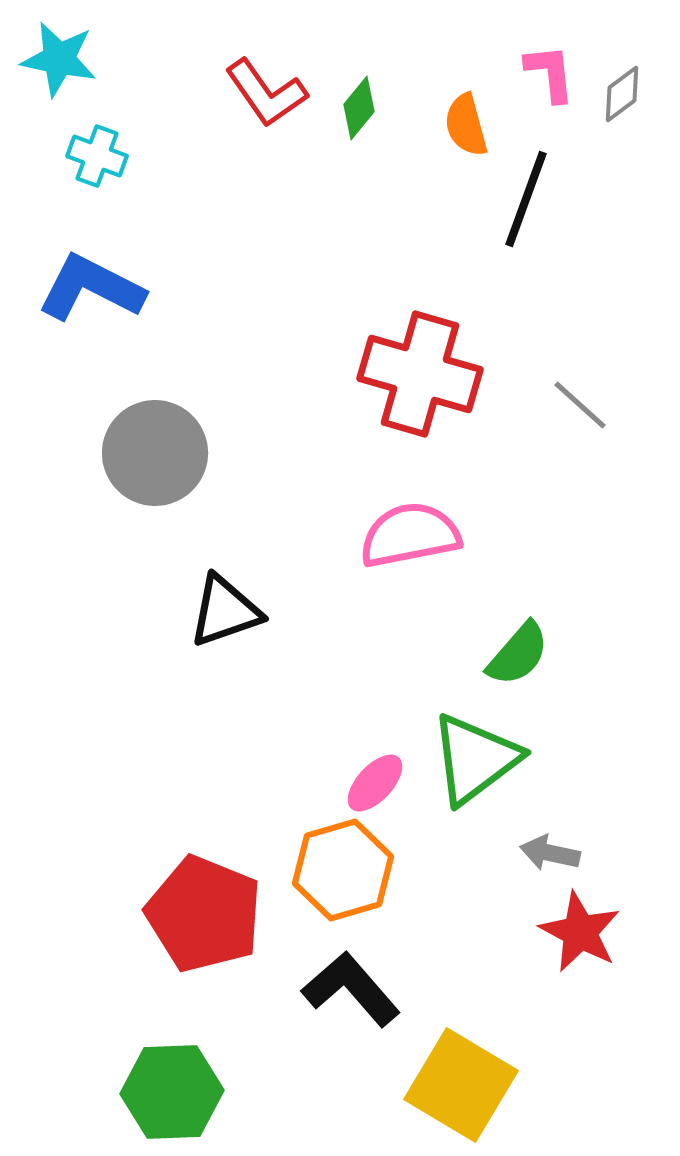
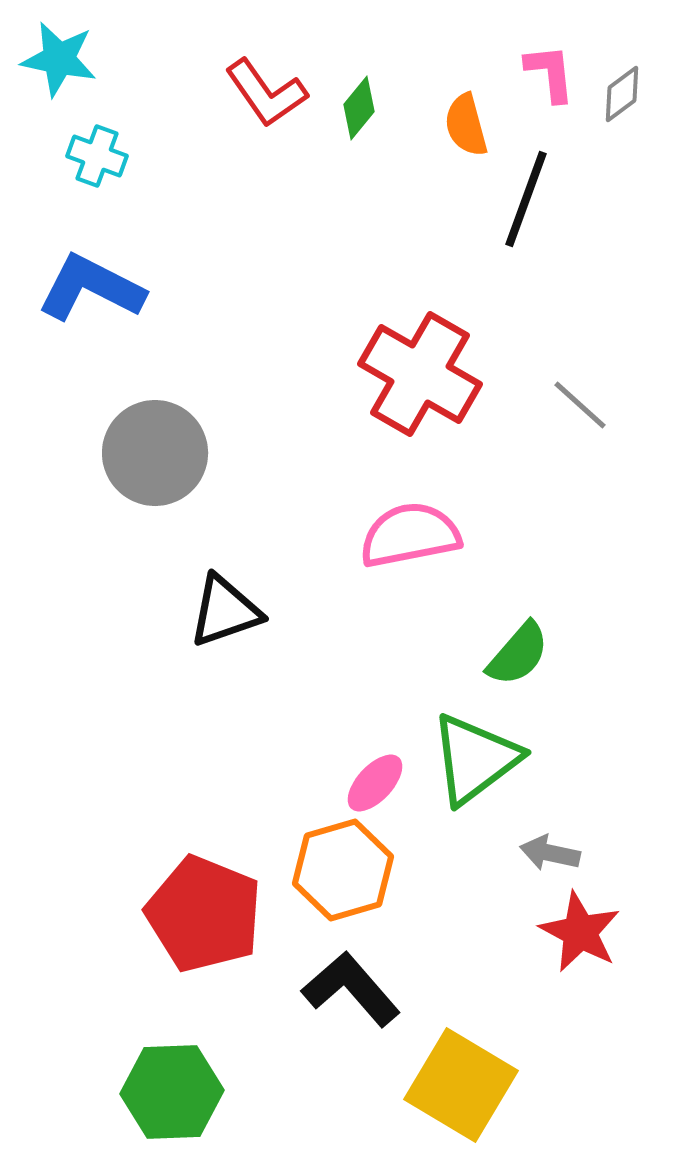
red cross: rotated 14 degrees clockwise
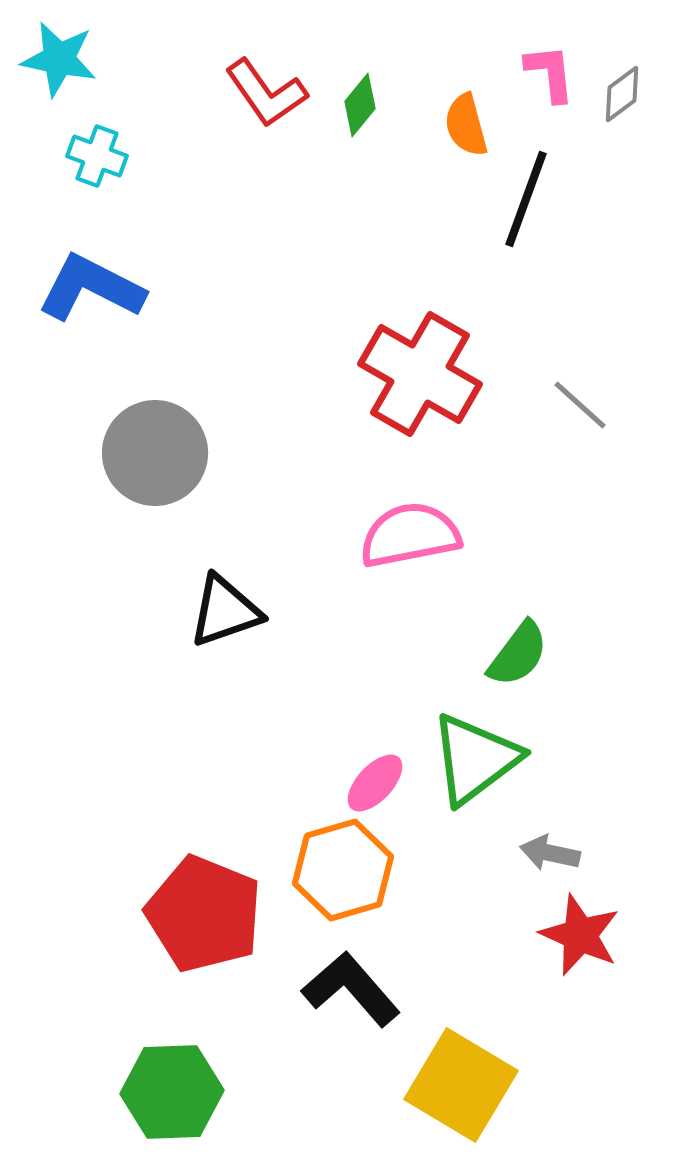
green diamond: moved 1 px right, 3 px up
green semicircle: rotated 4 degrees counterclockwise
red star: moved 3 px down; rotated 4 degrees counterclockwise
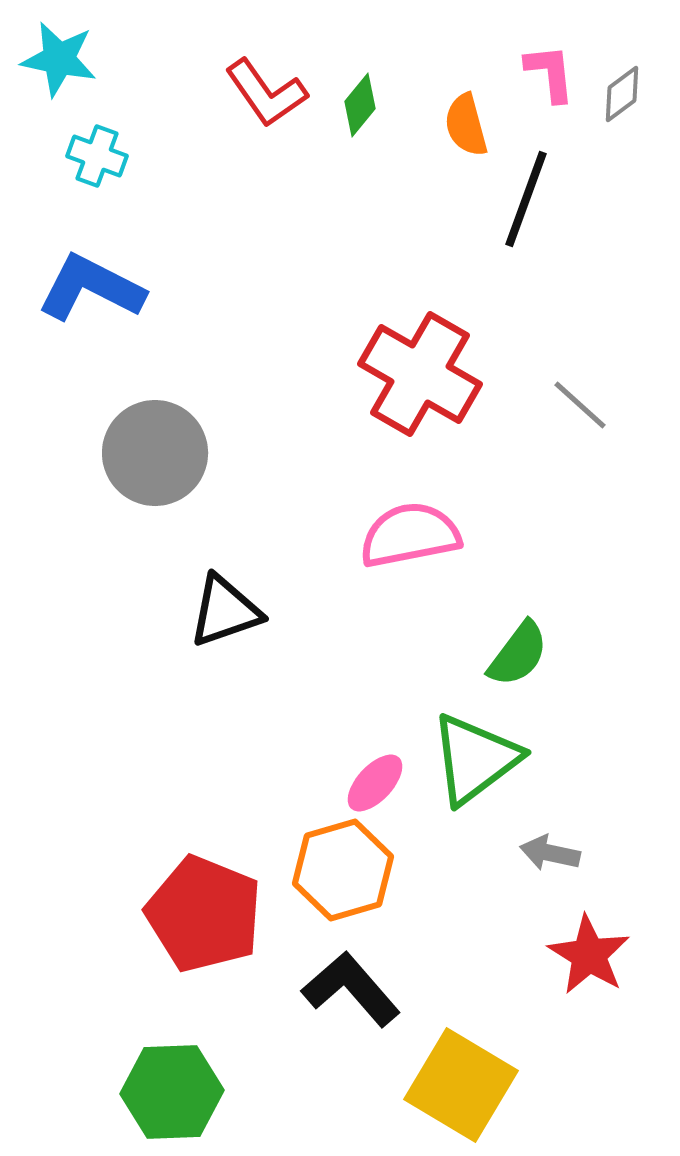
red star: moved 9 px right, 20 px down; rotated 8 degrees clockwise
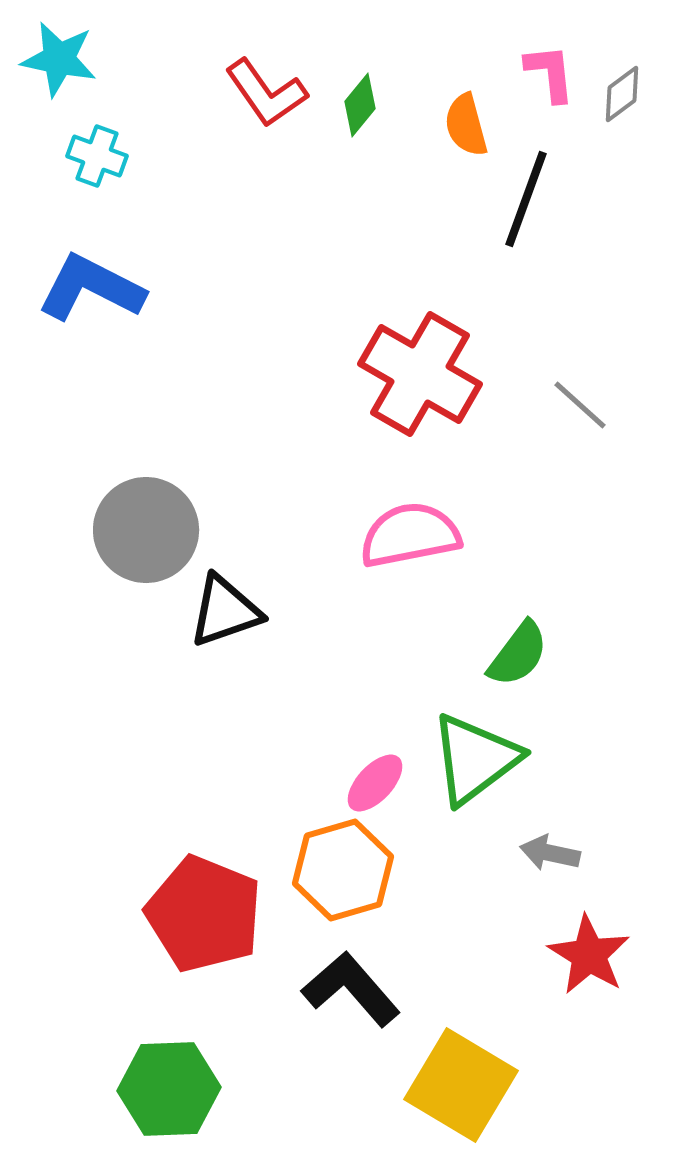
gray circle: moved 9 px left, 77 px down
green hexagon: moved 3 px left, 3 px up
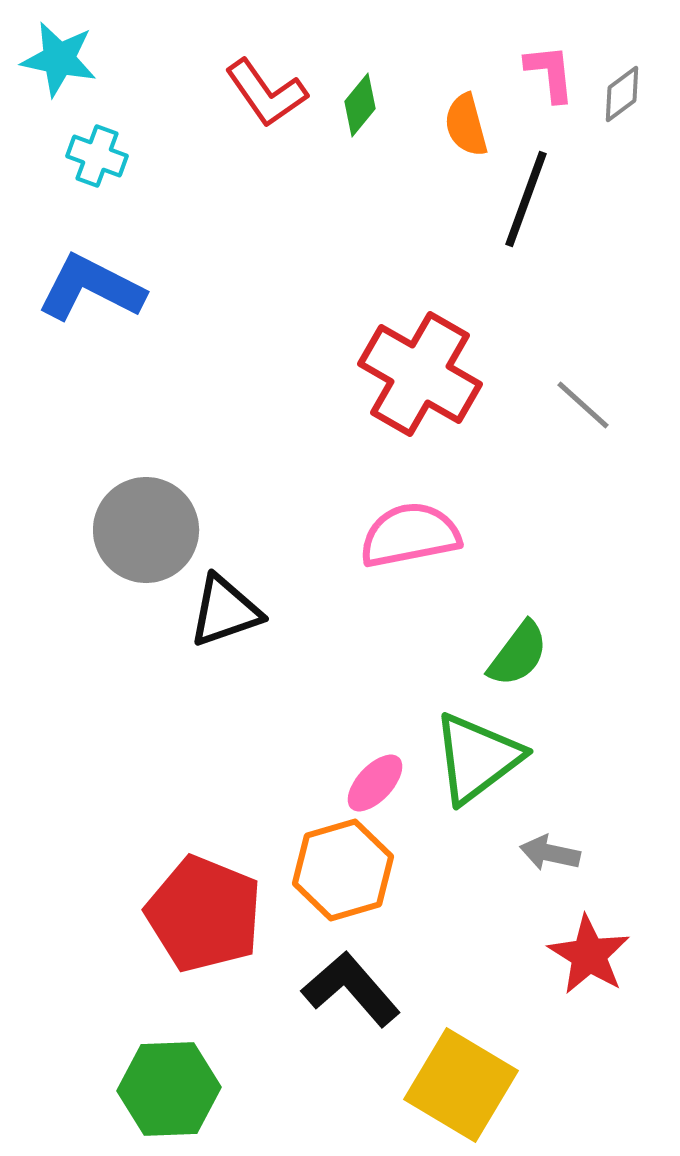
gray line: moved 3 px right
green triangle: moved 2 px right, 1 px up
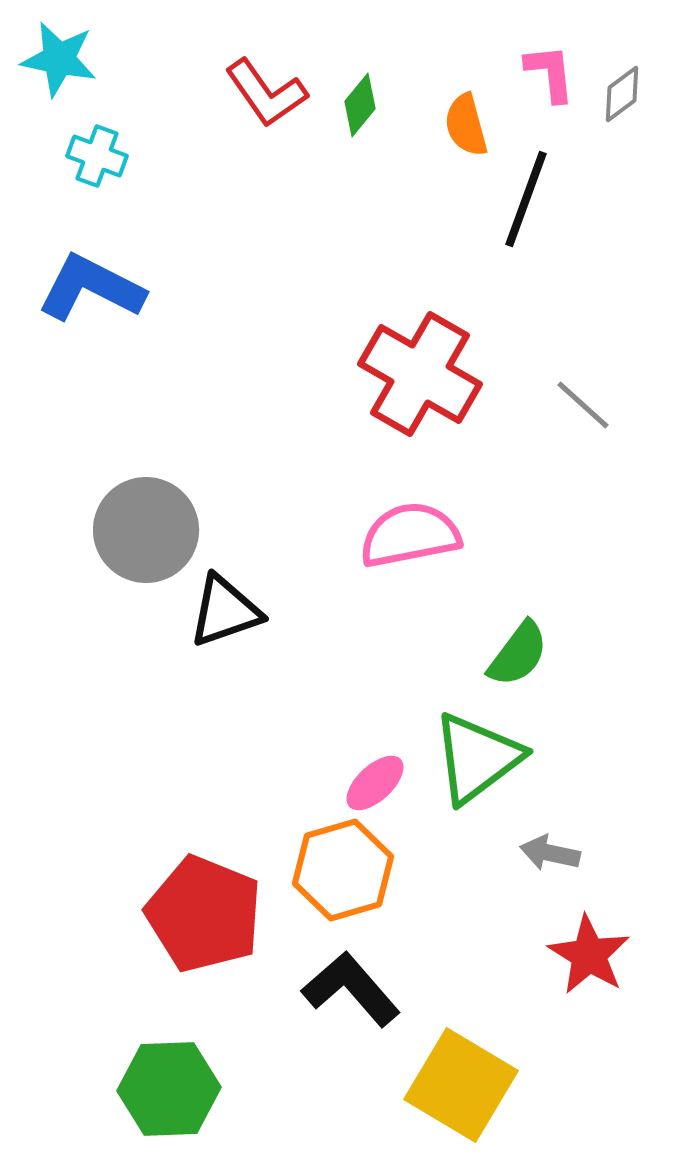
pink ellipse: rotated 4 degrees clockwise
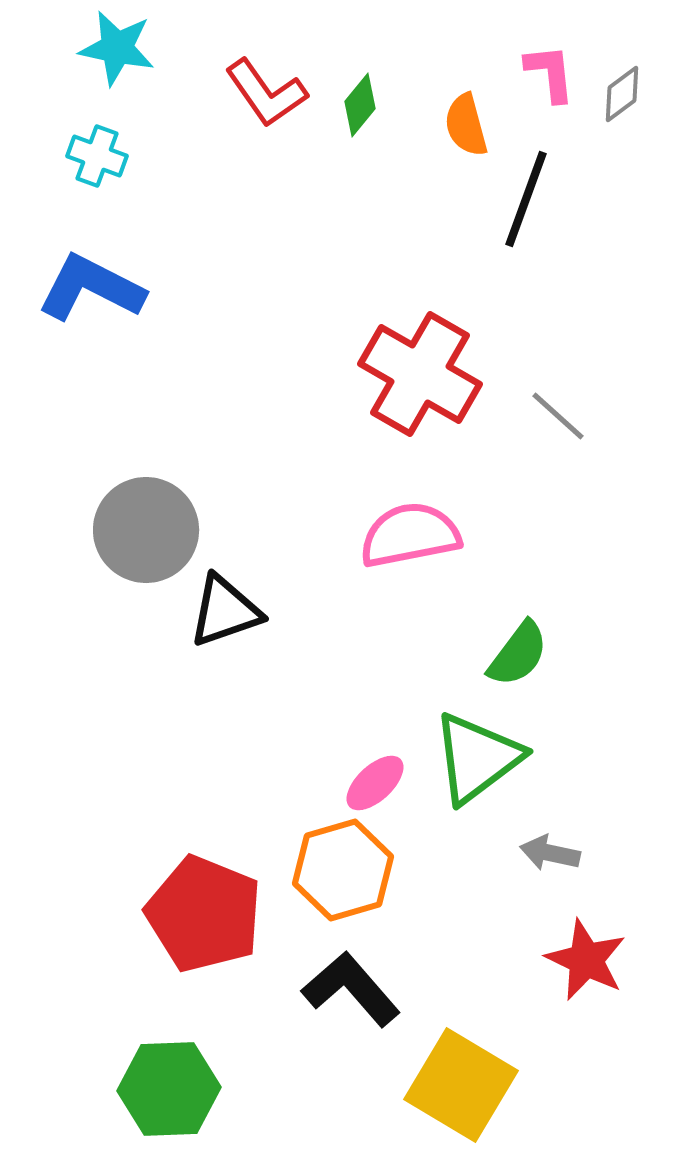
cyan star: moved 58 px right, 11 px up
gray line: moved 25 px left, 11 px down
red star: moved 3 px left, 5 px down; rotated 6 degrees counterclockwise
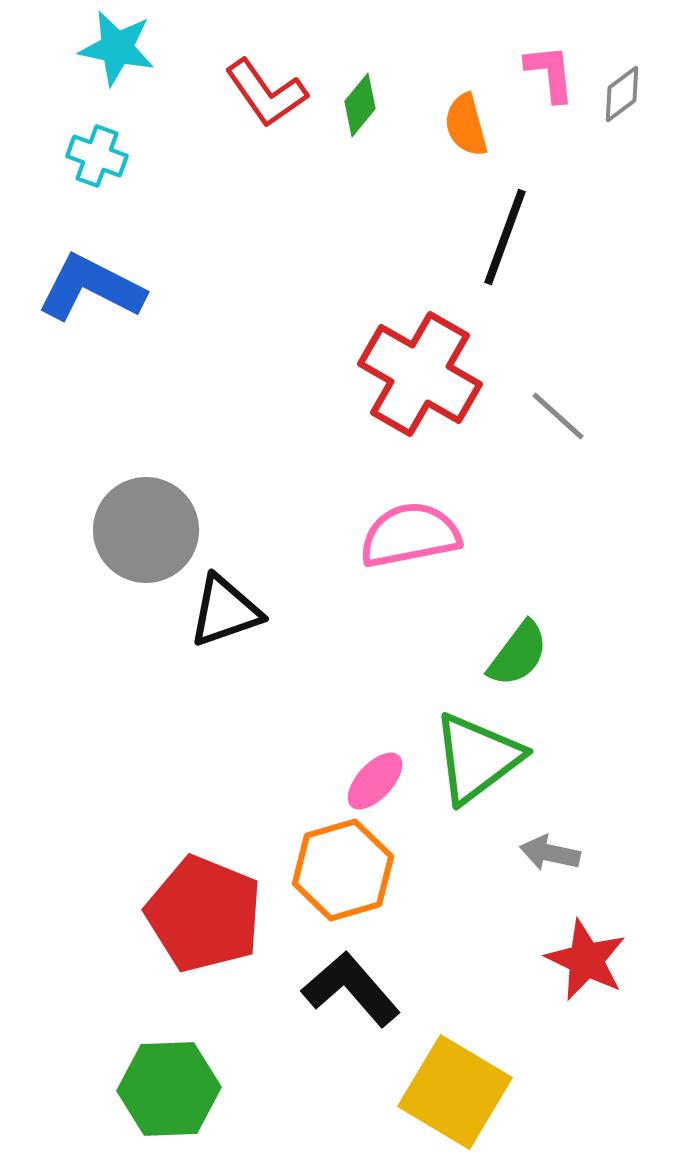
black line: moved 21 px left, 38 px down
pink ellipse: moved 2 px up; rotated 4 degrees counterclockwise
yellow square: moved 6 px left, 7 px down
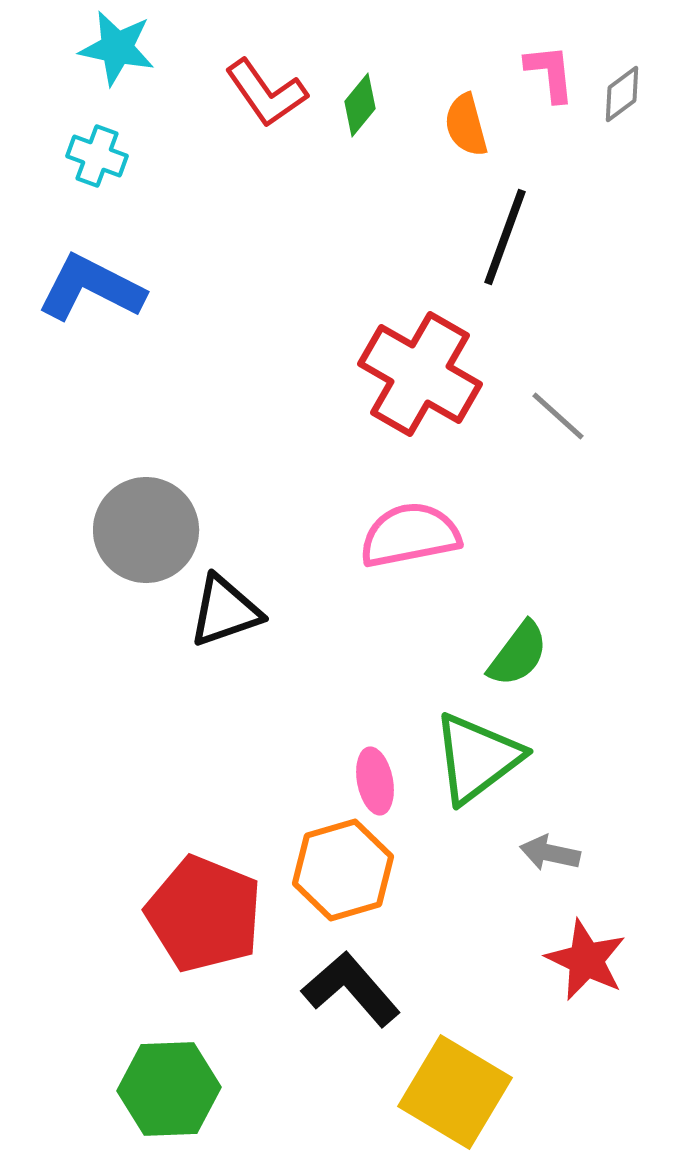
pink ellipse: rotated 54 degrees counterclockwise
